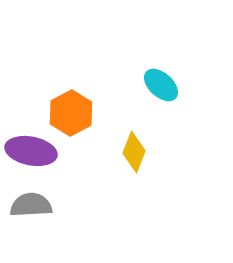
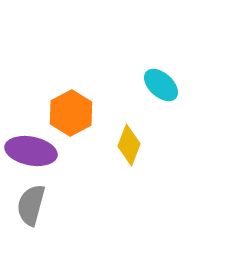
yellow diamond: moved 5 px left, 7 px up
gray semicircle: rotated 72 degrees counterclockwise
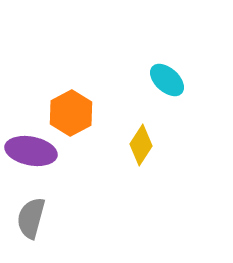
cyan ellipse: moved 6 px right, 5 px up
yellow diamond: moved 12 px right; rotated 12 degrees clockwise
gray semicircle: moved 13 px down
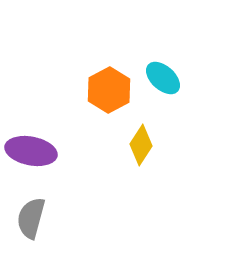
cyan ellipse: moved 4 px left, 2 px up
orange hexagon: moved 38 px right, 23 px up
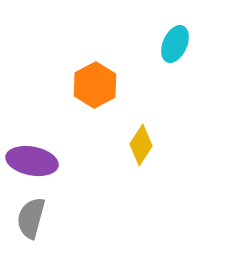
cyan ellipse: moved 12 px right, 34 px up; rotated 72 degrees clockwise
orange hexagon: moved 14 px left, 5 px up
purple ellipse: moved 1 px right, 10 px down
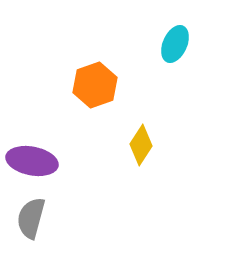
orange hexagon: rotated 9 degrees clockwise
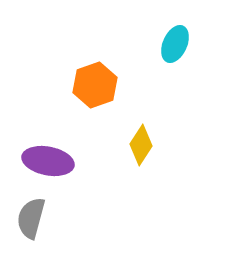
purple ellipse: moved 16 px right
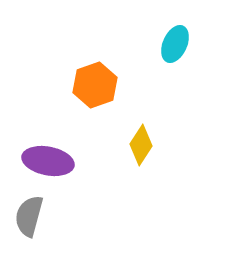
gray semicircle: moved 2 px left, 2 px up
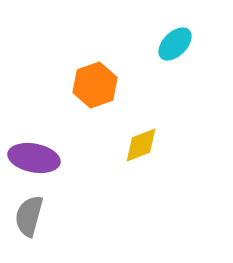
cyan ellipse: rotated 21 degrees clockwise
yellow diamond: rotated 36 degrees clockwise
purple ellipse: moved 14 px left, 3 px up
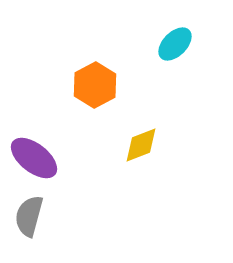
orange hexagon: rotated 9 degrees counterclockwise
purple ellipse: rotated 27 degrees clockwise
